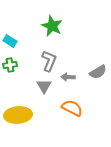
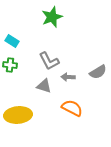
green star: moved 9 px up; rotated 25 degrees clockwise
cyan rectangle: moved 2 px right
gray L-shape: rotated 130 degrees clockwise
green cross: rotated 16 degrees clockwise
gray triangle: rotated 42 degrees counterclockwise
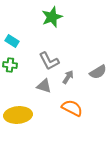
gray arrow: rotated 120 degrees clockwise
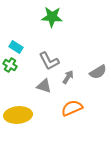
green star: rotated 25 degrees clockwise
cyan rectangle: moved 4 px right, 6 px down
green cross: rotated 24 degrees clockwise
orange semicircle: rotated 50 degrees counterclockwise
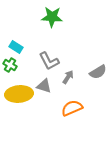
yellow ellipse: moved 1 px right, 21 px up
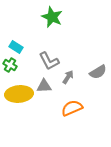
green star: rotated 20 degrees clockwise
gray triangle: rotated 21 degrees counterclockwise
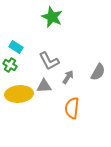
gray semicircle: rotated 30 degrees counterclockwise
orange semicircle: rotated 60 degrees counterclockwise
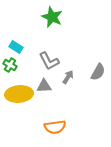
orange semicircle: moved 17 px left, 19 px down; rotated 105 degrees counterclockwise
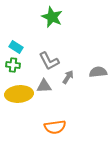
green cross: moved 3 px right; rotated 24 degrees counterclockwise
gray semicircle: rotated 126 degrees counterclockwise
